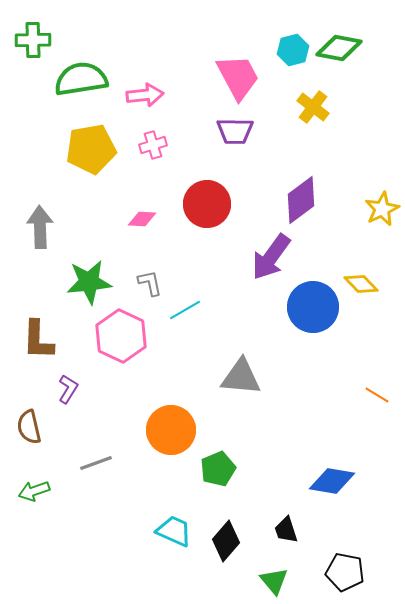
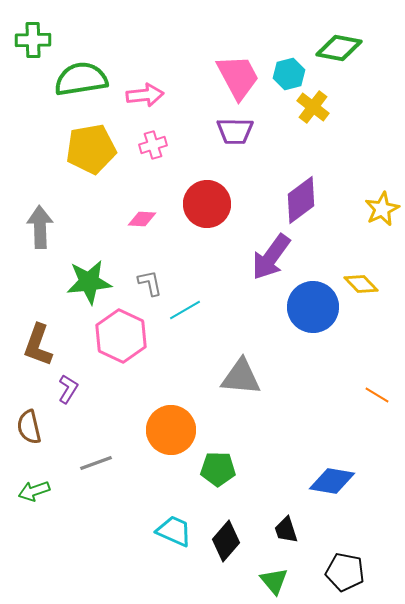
cyan hexagon: moved 4 px left, 24 px down
brown L-shape: moved 5 px down; rotated 18 degrees clockwise
green pentagon: rotated 24 degrees clockwise
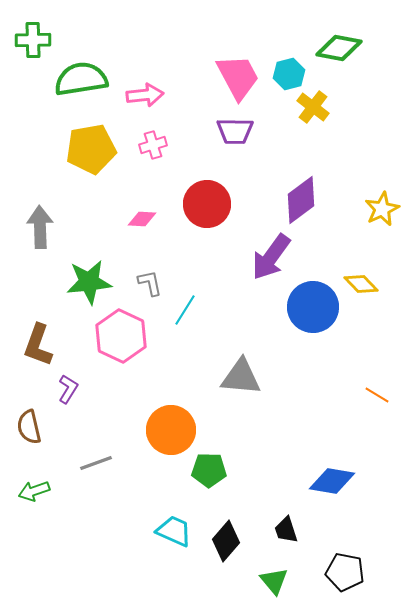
cyan line: rotated 28 degrees counterclockwise
green pentagon: moved 9 px left, 1 px down
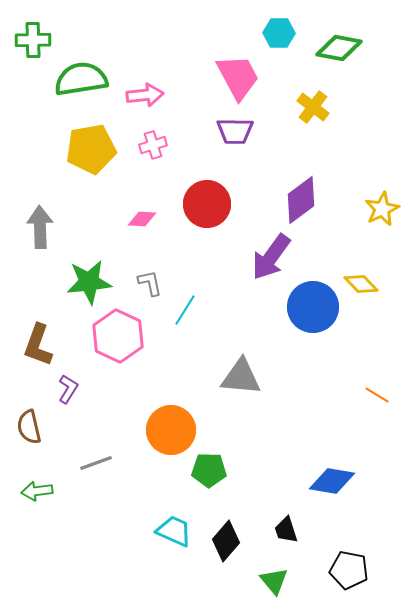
cyan hexagon: moved 10 px left, 41 px up; rotated 16 degrees clockwise
pink hexagon: moved 3 px left
green arrow: moved 3 px right; rotated 12 degrees clockwise
black pentagon: moved 4 px right, 2 px up
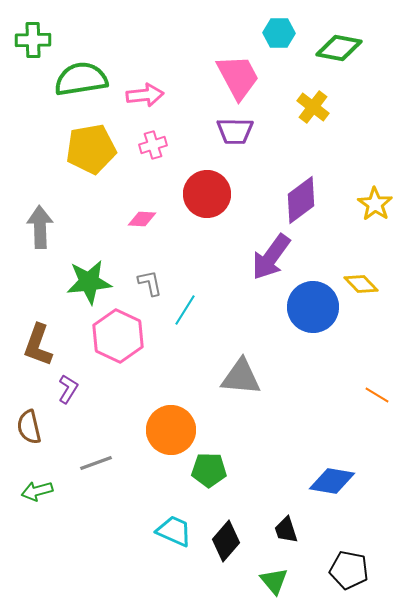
red circle: moved 10 px up
yellow star: moved 7 px left, 5 px up; rotated 12 degrees counterclockwise
green arrow: rotated 8 degrees counterclockwise
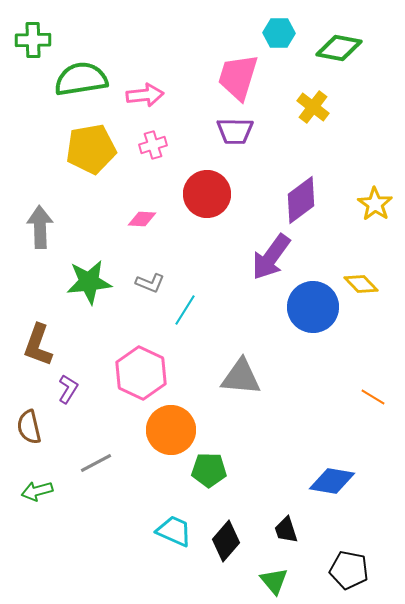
pink trapezoid: rotated 135 degrees counterclockwise
gray L-shape: rotated 124 degrees clockwise
pink hexagon: moved 23 px right, 37 px down
orange line: moved 4 px left, 2 px down
gray line: rotated 8 degrees counterclockwise
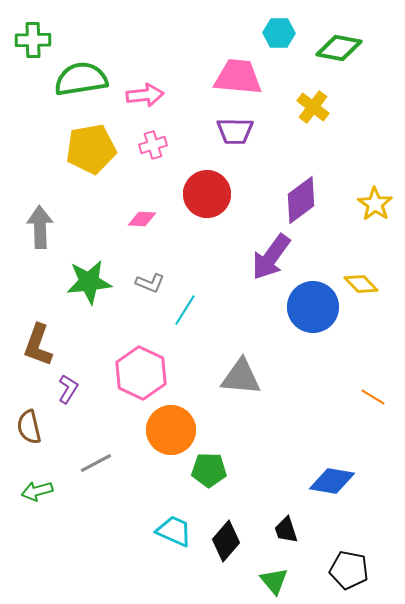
pink trapezoid: rotated 78 degrees clockwise
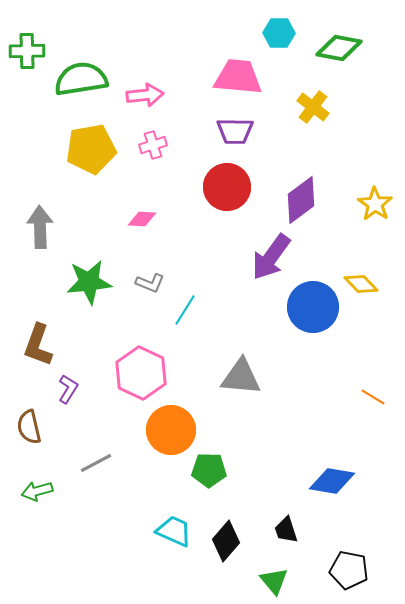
green cross: moved 6 px left, 11 px down
red circle: moved 20 px right, 7 px up
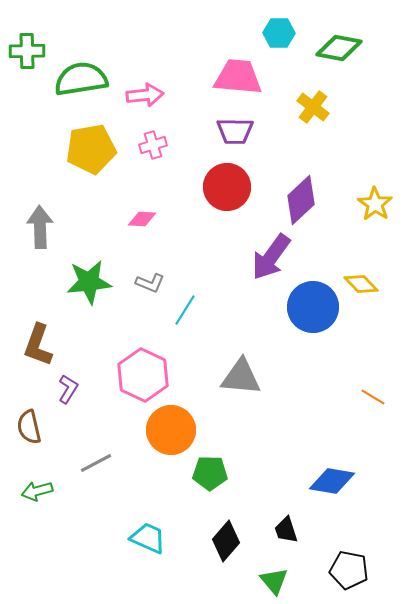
purple diamond: rotated 6 degrees counterclockwise
pink hexagon: moved 2 px right, 2 px down
green pentagon: moved 1 px right, 3 px down
cyan trapezoid: moved 26 px left, 7 px down
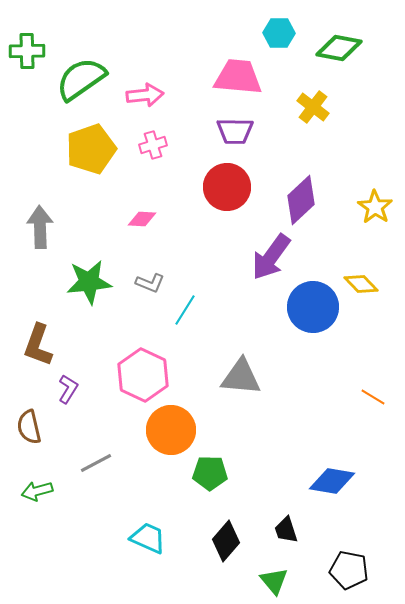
green semicircle: rotated 26 degrees counterclockwise
yellow pentagon: rotated 9 degrees counterclockwise
yellow star: moved 3 px down
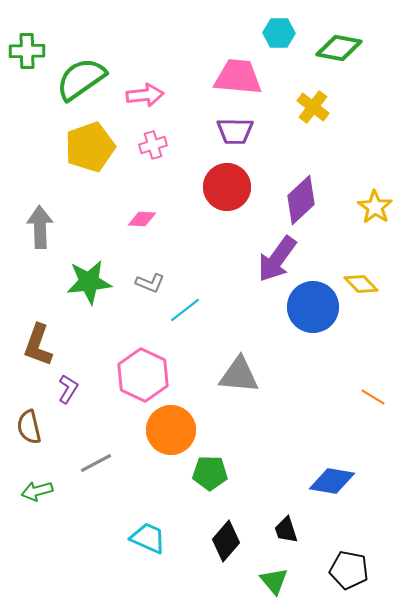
yellow pentagon: moved 1 px left, 2 px up
purple arrow: moved 6 px right, 2 px down
cyan line: rotated 20 degrees clockwise
gray triangle: moved 2 px left, 2 px up
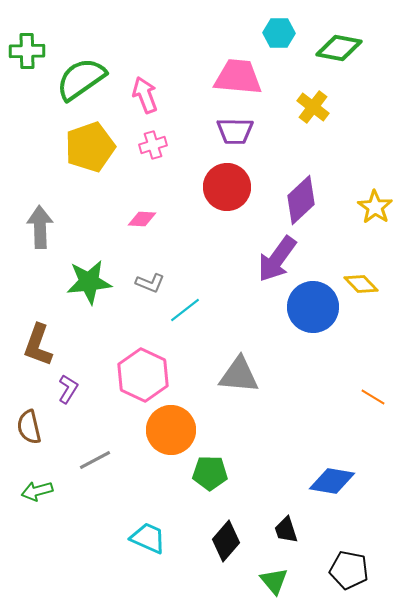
pink arrow: rotated 105 degrees counterclockwise
gray line: moved 1 px left, 3 px up
